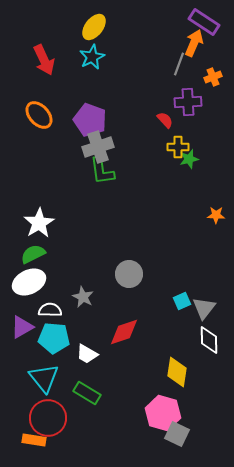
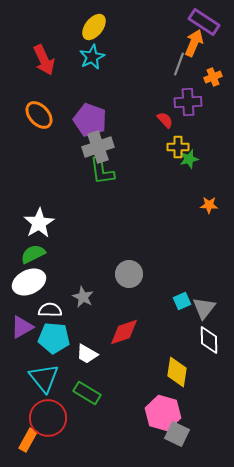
orange star: moved 7 px left, 10 px up
orange rectangle: moved 6 px left; rotated 70 degrees counterclockwise
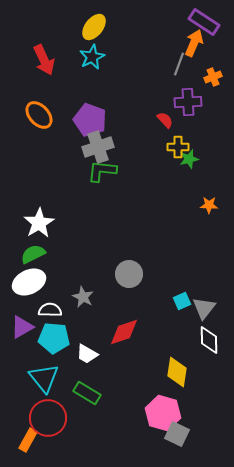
green L-shape: rotated 104 degrees clockwise
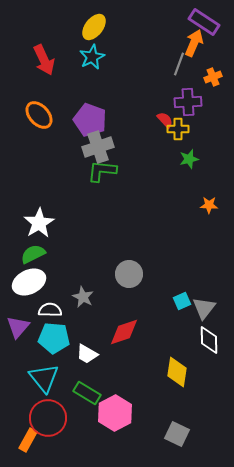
yellow cross: moved 18 px up
purple triangle: moved 4 px left; rotated 20 degrees counterclockwise
pink hexagon: moved 48 px left; rotated 16 degrees clockwise
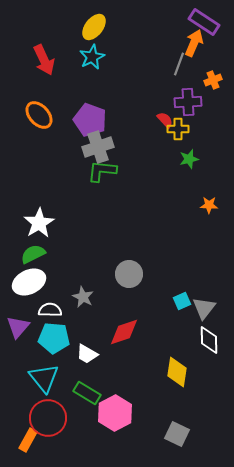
orange cross: moved 3 px down
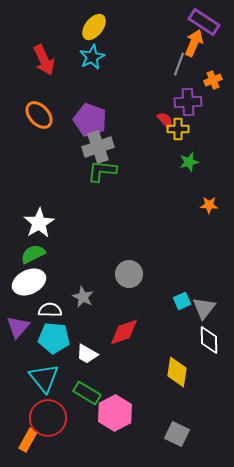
green star: moved 3 px down
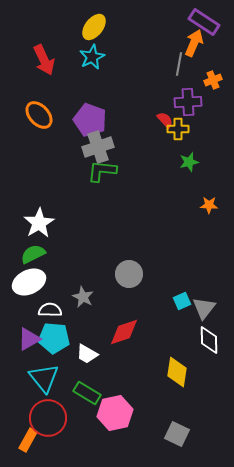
gray line: rotated 10 degrees counterclockwise
purple triangle: moved 11 px right, 12 px down; rotated 20 degrees clockwise
pink hexagon: rotated 16 degrees clockwise
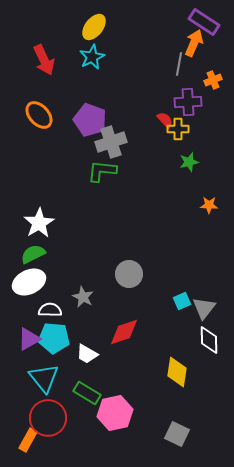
gray cross: moved 13 px right, 5 px up
